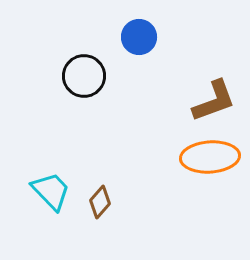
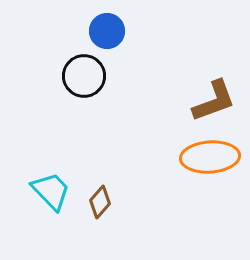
blue circle: moved 32 px left, 6 px up
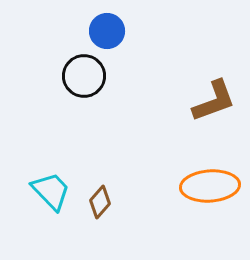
orange ellipse: moved 29 px down
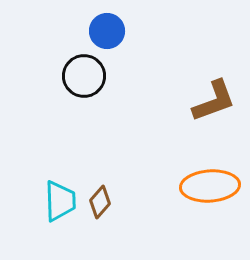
cyan trapezoid: moved 9 px right, 10 px down; rotated 42 degrees clockwise
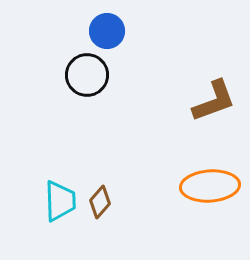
black circle: moved 3 px right, 1 px up
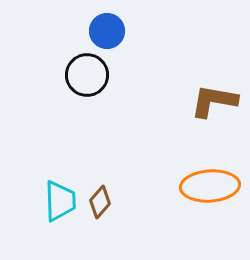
brown L-shape: rotated 150 degrees counterclockwise
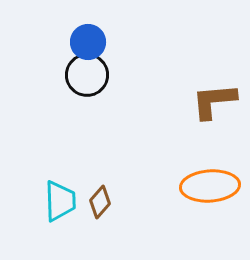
blue circle: moved 19 px left, 11 px down
brown L-shape: rotated 15 degrees counterclockwise
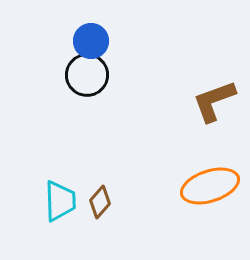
blue circle: moved 3 px right, 1 px up
brown L-shape: rotated 15 degrees counterclockwise
orange ellipse: rotated 14 degrees counterclockwise
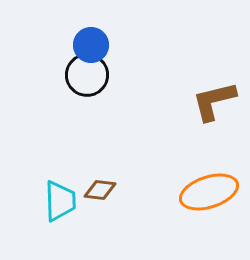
blue circle: moved 4 px down
brown L-shape: rotated 6 degrees clockwise
orange ellipse: moved 1 px left, 6 px down
brown diamond: moved 12 px up; rotated 56 degrees clockwise
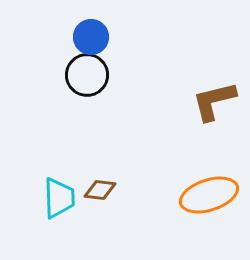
blue circle: moved 8 px up
orange ellipse: moved 3 px down
cyan trapezoid: moved 1 px left, 3 px up
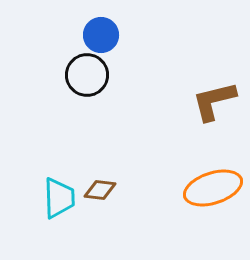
blue circle: moved 10 px right, 2 px up
orange ellipse: moved 4 px right, 7 px up
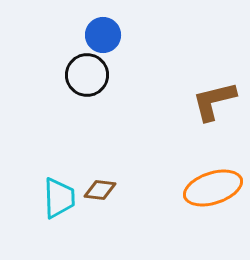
blue circle: moved 2 px right
